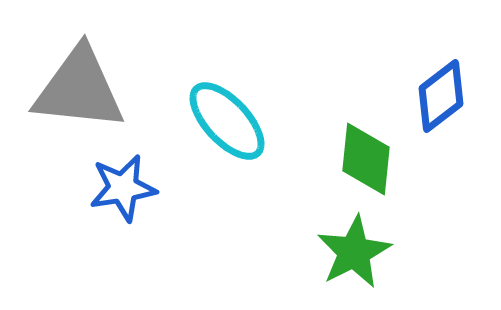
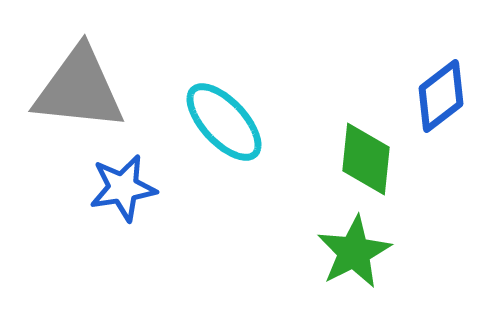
cyan ellipse: moved 3 px left, 1 px down
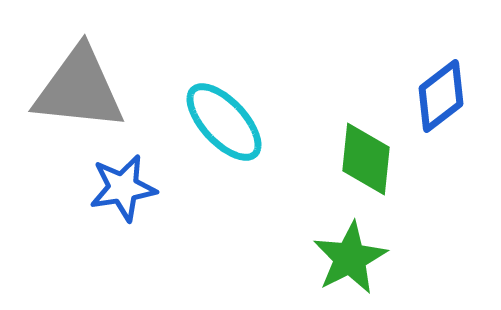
green star: moved 4 px left, 6 px down
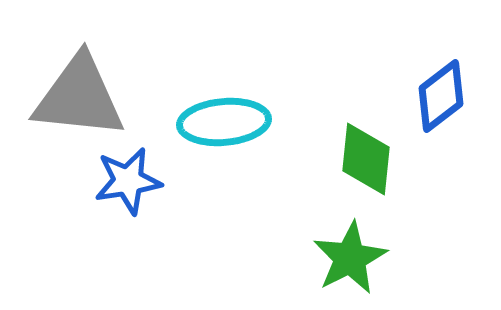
gray triangle: moved 8 px down
cyan ellipse: rotated 52 degrees counterclockwise
blue star: moved 5 px right, 7 px up
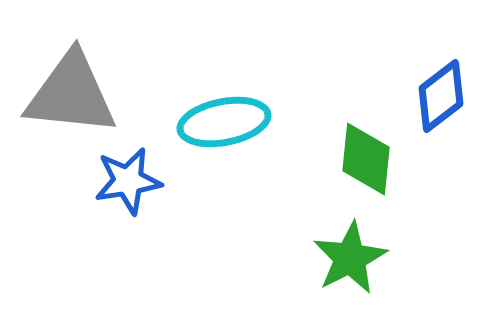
gray triangle: moved 8 px left, 3 px up
cyan ellipse: rotated 6 degrees counterclockwise
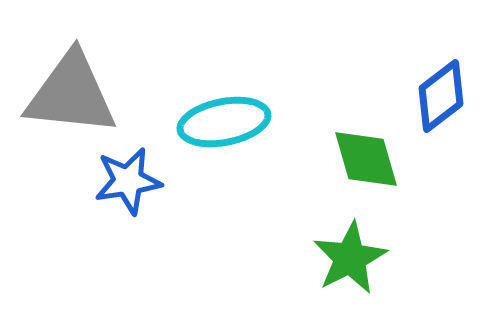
green diamond: rotated 22 degrees counterclockwise
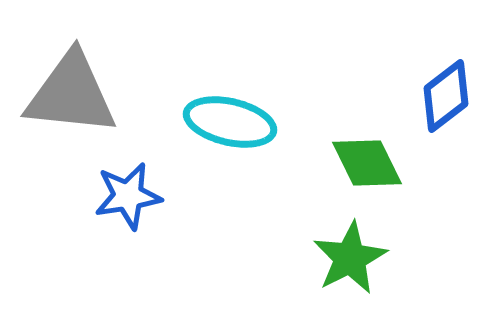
blue diamond: moved 5 px right
cyan ellipse: moved 6 px right; rotated 24 degrees clockwise
green diamond: moved 1 px right, 4 px down; rotated 10 degrees counterclockwise
blue star: moved 15 px down
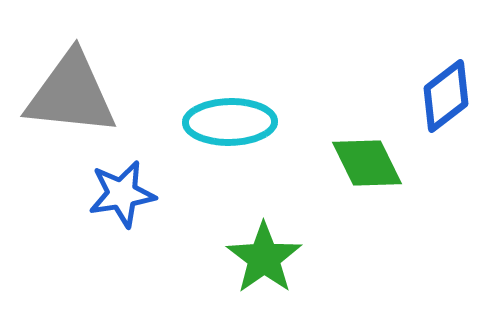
cyan ellipse: rotated 14 degrees counterclockwise
blue star: moved 6 px left, 2 px up
green star: moved 86 px left; rotated 8 degrees counterclockwise
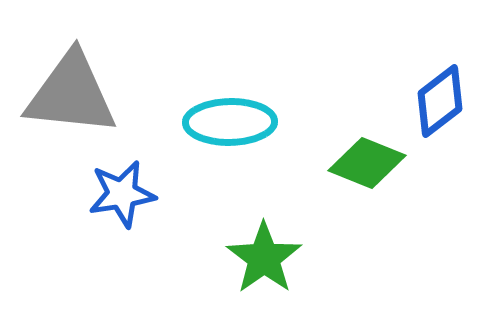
blue diamond: moved 6 px left, 5 px down
green diamond: rotated 42 degrees counterclockwise
